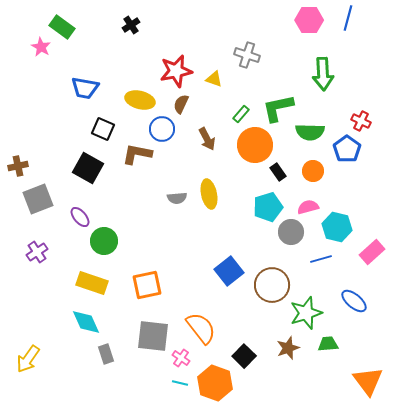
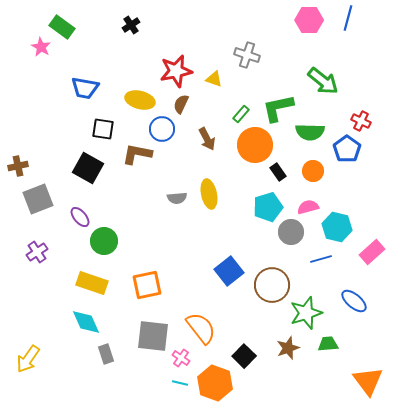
green arrow at (323, 74): moved 7 px down; rotated 48 degrees counterclockwise
black square at (103, 129): rotated 15 degrees counterclockwise
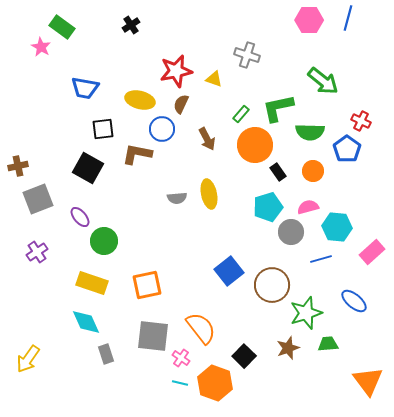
black square at (103, 129): rotated 15 degrees counterclockwise
cyan hexagon at (337, 227): rotated 8 degrees counterclockwise
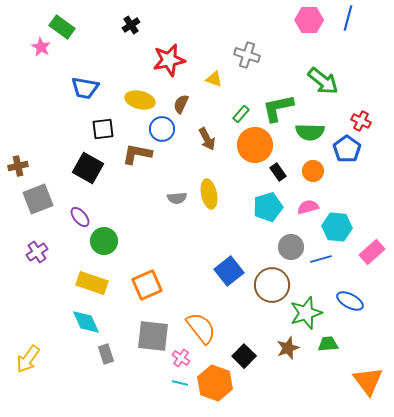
red star at (176, 71): moved 7 px left, 11 px up
gray circle at (291, 232): moved 15 px down
orange square at (147, 285): rotated 12 degrees counterclockwise
blue ellipse at (354, 301): moved 4 px left; rotated 12 degrees counterclockwise
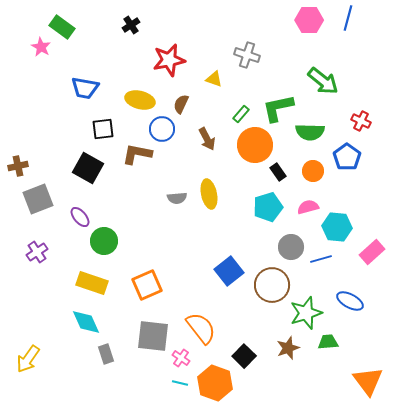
blue pentagon at (347, 149): moved 8 px down
green trapezoid at (328, 344): moved 2 px up
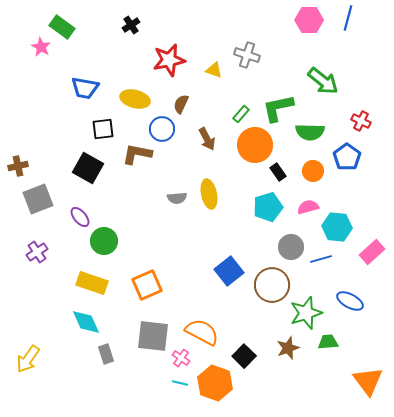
yellow triangle at (214, 79): moved 9 px up
yellow ellipse at (140, 100): moved 5 px left, 1 px up
orange semicircle at (201, 328): moved 1 px right, 4 px down; rotated 24 degrees counterclockwise
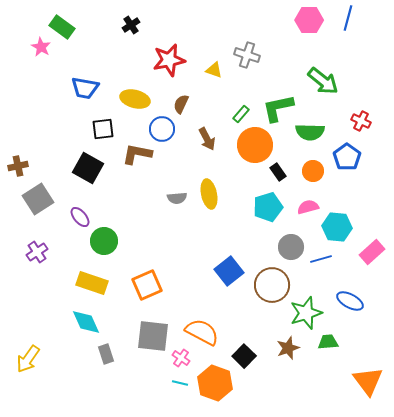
gray square at (38, 199): rotated 12 degrees counterclockwise
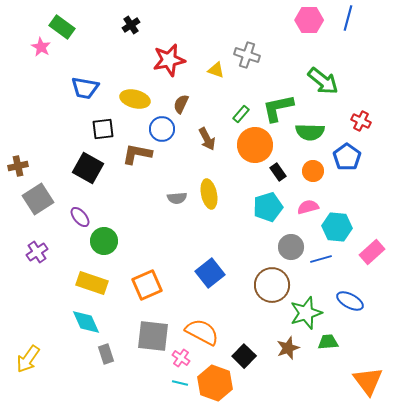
yellow triangle at (214, 70): moved 2 px right
blue square at (229, 271): moved 19 px left, 2 px down
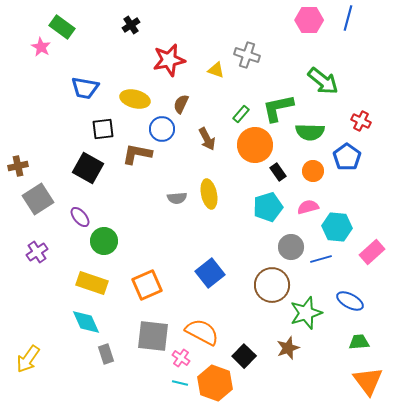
green trapezoid at (328, 342): moved 31 px right
